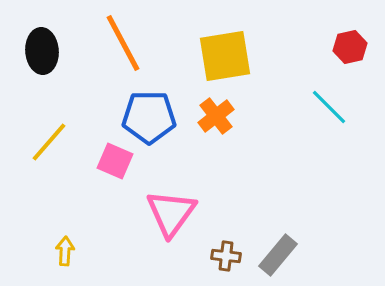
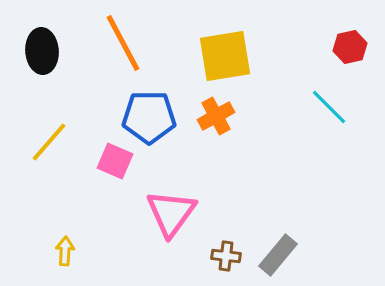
orange cross: rotated 9 degrees clockwise
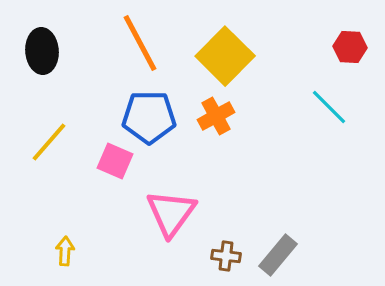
orange line: moved 17 px right
red hexagon: rotated 16 degrees clockwise
yellow square: rotated 36 degrees counterclockwise
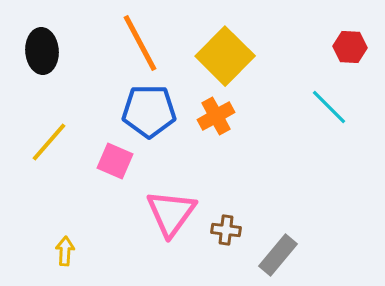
blue pentagon: moved 6 px up
brown cross: moved 26 px up
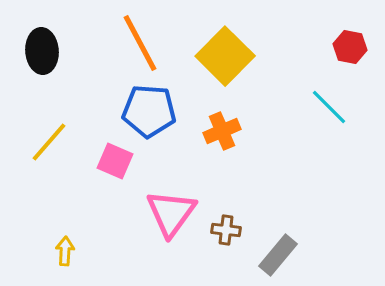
red hexagon: rotated 8 degrees clockwise
blue pentagon: rotated 4 degrees clockwise
orange cross: moved 6 px right, 15 px down; rotated 6 degrees clockwise
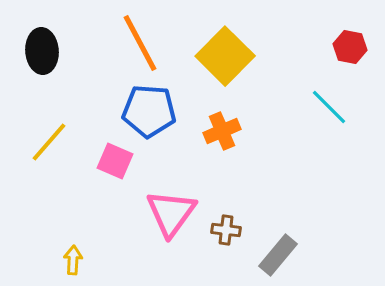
yellow arrow: moved 8 px right, 9 px down
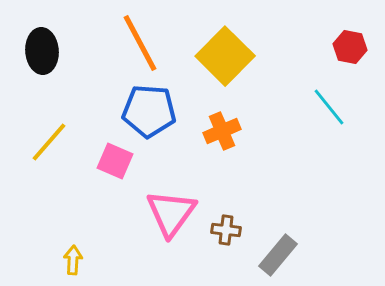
cyan line: rotated 6 degrees clockwise
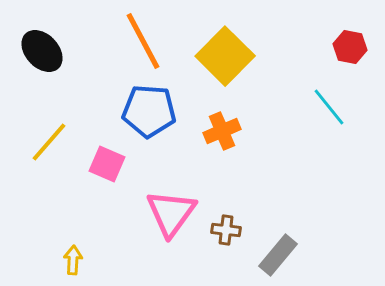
orange line: moved 3 px right, 2 px up
black ellipse: rotated 39 degrees counterclockwise
pink square: moved 8 px left, 3 px down
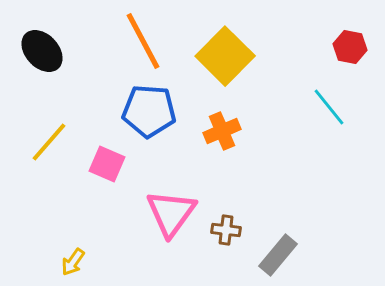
yellow arrow: moved 2 px down; rotated 148 degrees counterclockwise
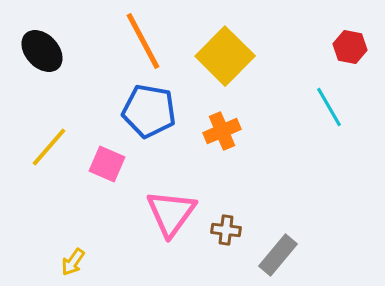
cyan line: rotated 9 degrees clockwise
blue pentagon: rotated 6 degrees clockwise
yellow line: moved 5 px down
